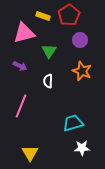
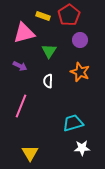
orange star: moved 2 px left, 1 px down
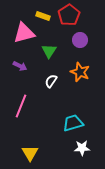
white semicircle: moved 3 px right; rotated 32 degrees clockwise
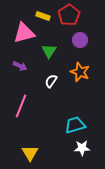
cyan trapezoid: moved 2 px right, 2 px down
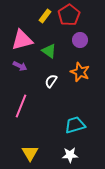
yellow rectangle: moved 2 px right; rotated 72 degrees counterclockwise
pink triangle: moved 2 px left, 7 px down
green triangle: rotated 28 degrees counterclockwise
white star: moved 12 px left, 7 px down
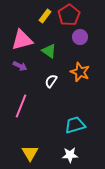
purple circle: moved 3 px up
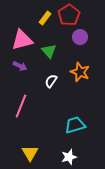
yellow rectangle: moved 2 px down
green triangle: rotated 14 degrees clockwise
white star: moved 1 px left, 2 px down; rotated 14 degrees counterclockwise
